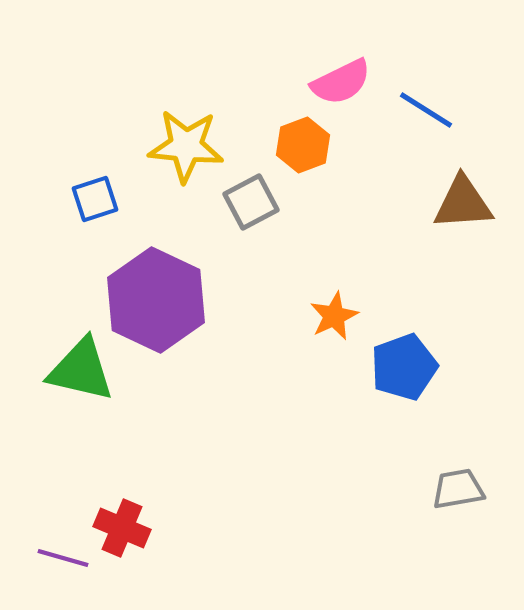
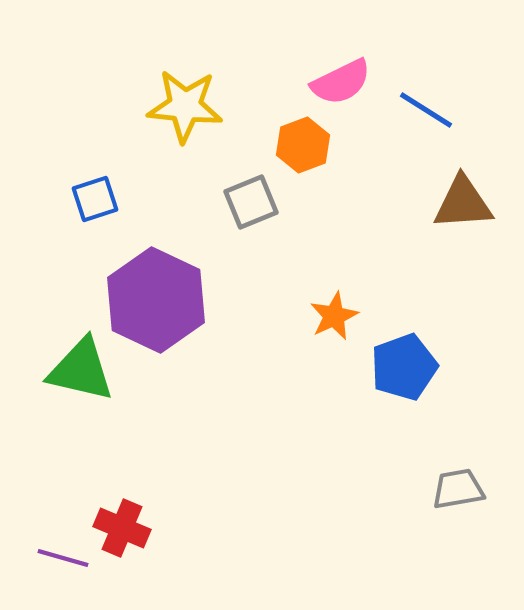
yellow star: moved 1 px left, 40 px up
gray square: rotated 6 degrees clockwise
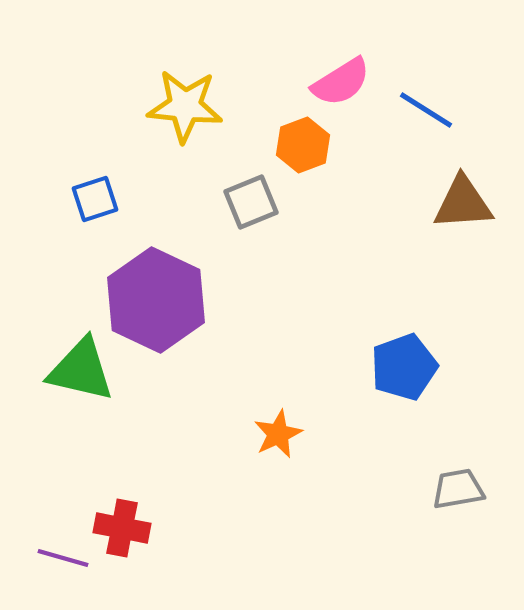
pink semicircle: rotated 6 degrees counterclockwise
orange star: moved 56 px left, 118 px down
red cross: rotated 12 degrees counterclockwise
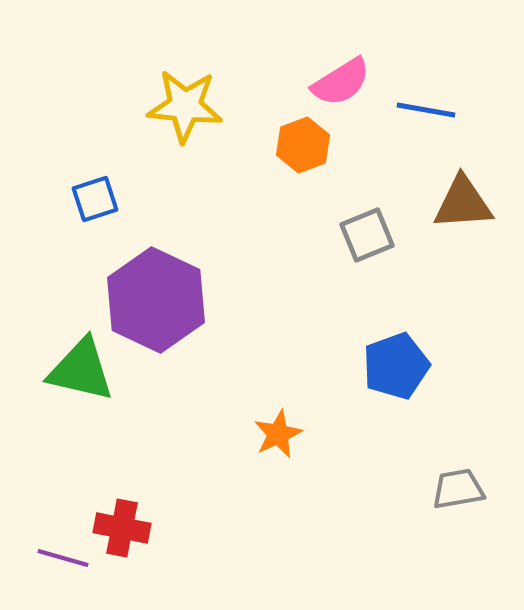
blue line: rotated 22 degrees counterclockwise
gray square: moved 116 px right, 33 px down
blue pentagon: moved 8 px left, 1 px up
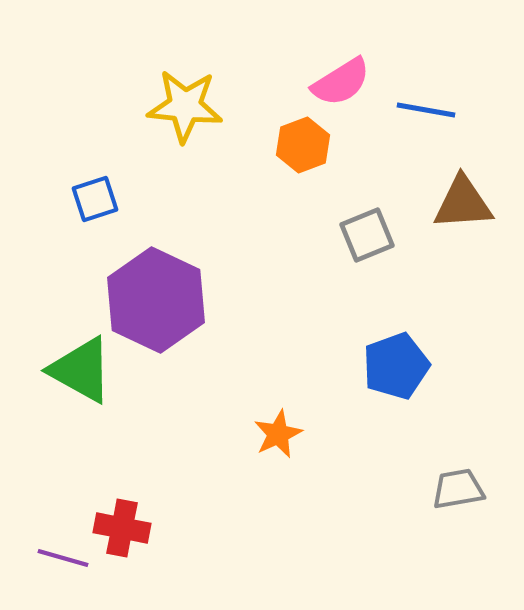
green triangle: rotated 16 degrees clockwise
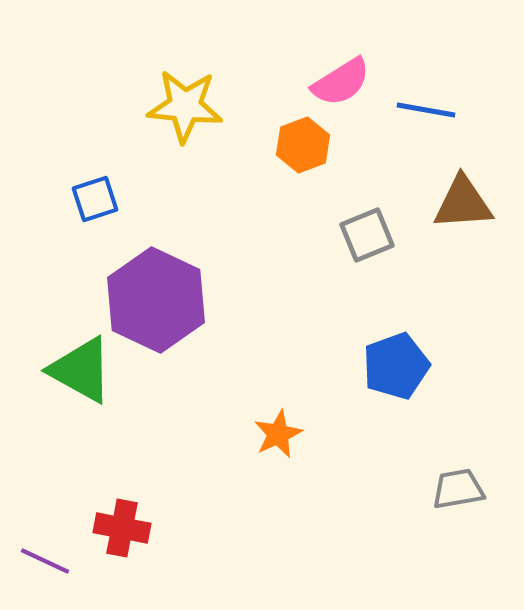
purple line: moved 18 px left, 3 px down; rotated 9 degrees clockwise
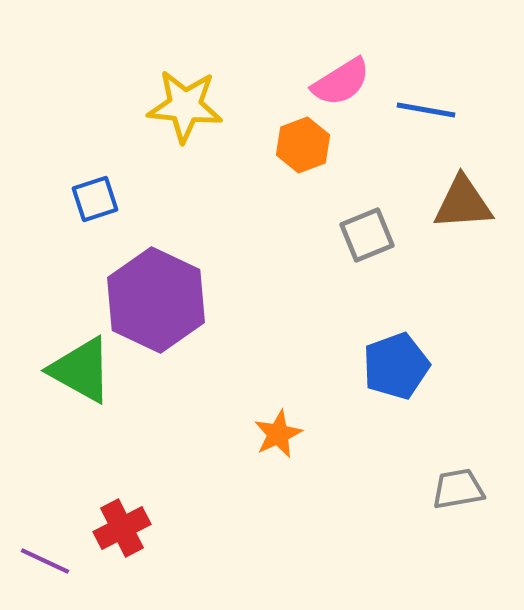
red cross: rotated 38 degrees counterclockwise
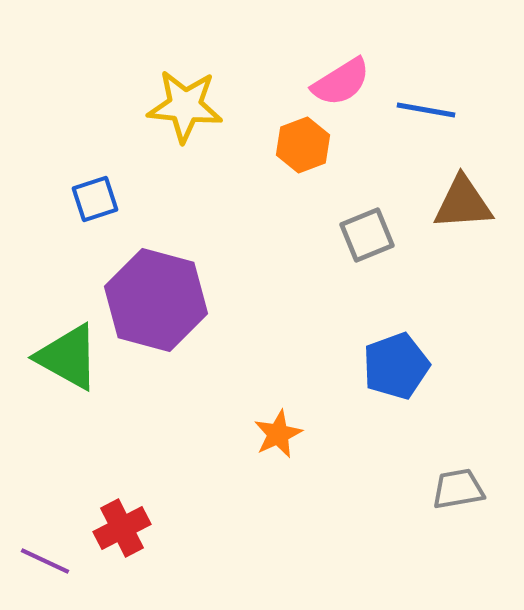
purple hexagon: rotated 10 degrees counterclockwise
green triangle: moved 13 px left, 13 px up
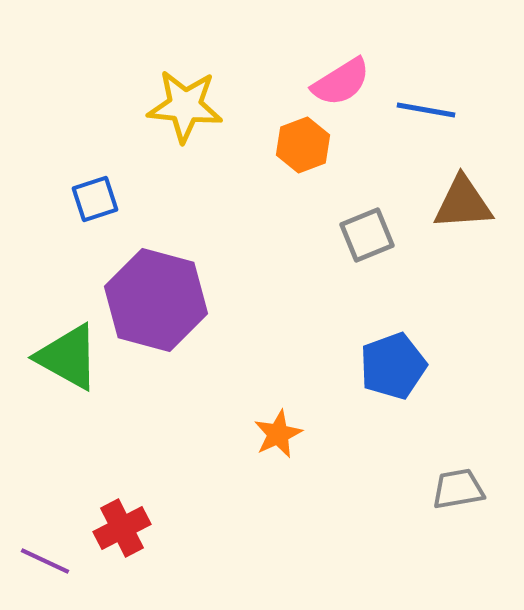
blue pentagon: moved 3 px left
